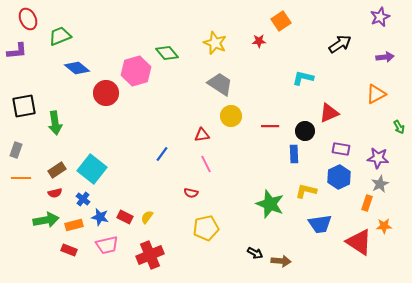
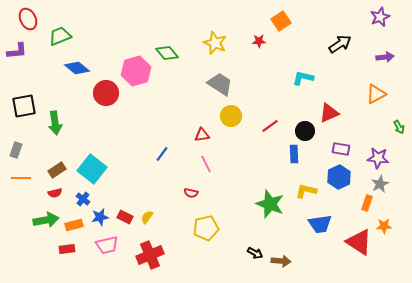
red line at (270, 126): rotated 36 degrees counterclockwise
blue star at (100, 217): rotated 24 degrees counterclockwise
red rectangle at (69, 250): moved 2 px left, 1 px up; rotated 28 degrees counterclockwise
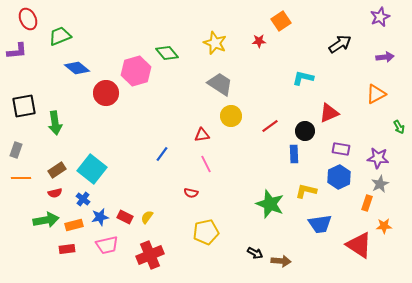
yellow pentagon at (206, 228): moved 4 px down
red triangle at (359, 242): moved 3 px down
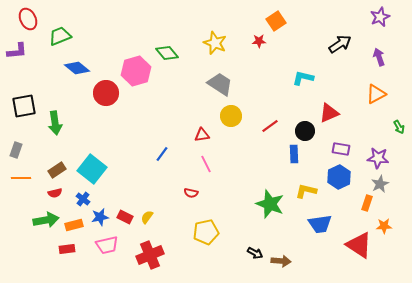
orange square at (281, 21): moved 5 px left
purple arrow at (385, 57): moved 6 px left; rotated 102 degrees counterclockwise
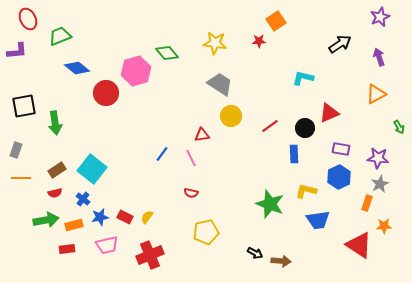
yellow star at (215, 43): rotated 15 degrees counterclockwise
black circle at (305, 131): moved 3 px up
pink line at (206, 164): moved 15 px left, 6 px up
blue trapezoid at (320, 224): moved 2 px left, 4 px up
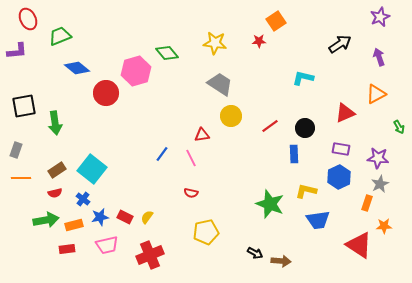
red triangle at (329, 113): moved 16 px right
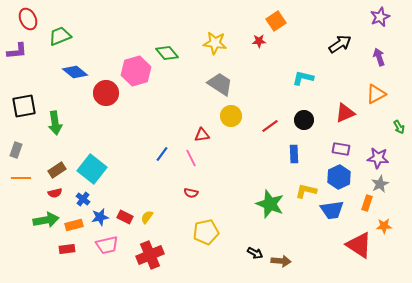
blue diamond at (77, 68): moved 2 px left, 4 px down
black circle at (305, 128): moved 1 px left, 8 px up
blue trapezoid at (318, 220): moved 14 px right, 10 px up
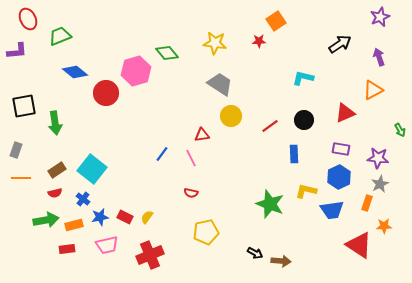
orange triangle at (376, 94): moved 3 px left, 4 px up
green arrow at (399, 127): moved 1 px right, 3 px down
